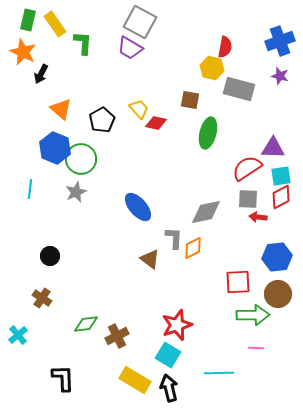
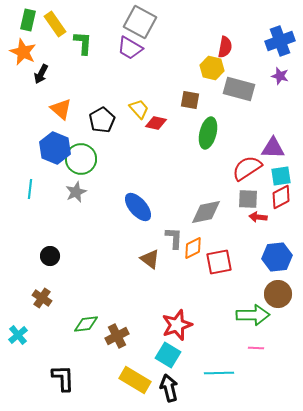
red square at (238, 282): moved 19 px left, 20 px up; rotated 8 degrees counterclockwise
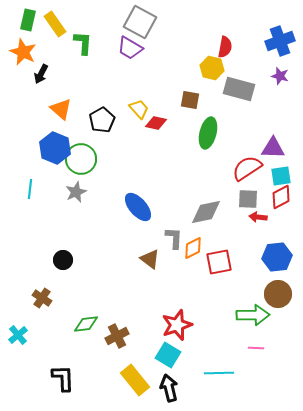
black circle at (50, 256): moved 13 px right, 4 px down
yellow rectangle at (135, 380): rotated 20 degrees clockwise
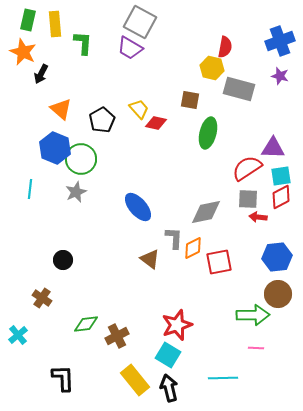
yellow rectangle at (55, 24): rotated 30 degrees clockwise
cyan line at (219, 373): moved 4 px right, 5 px down
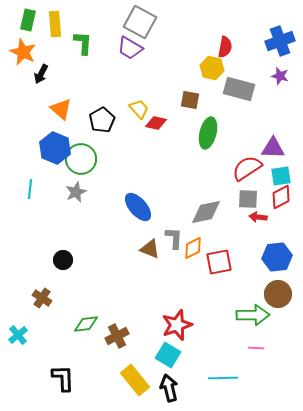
brown triangle at (150, 259): moved 10 px up; rotated 15 degrees counterclockwise
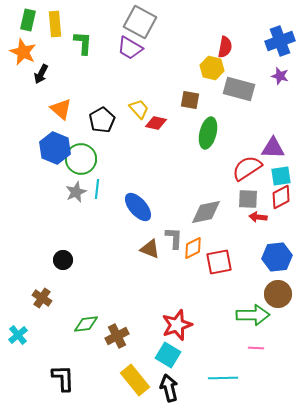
cyan line at (30, 189): moved 67 px right
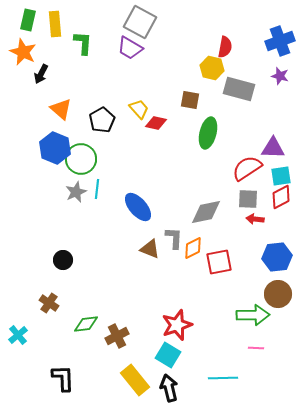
red arrow at (258, 217): moved 3 px left, 2 px down
brown cross at (42, 298): moved 7 px right, 5 px down
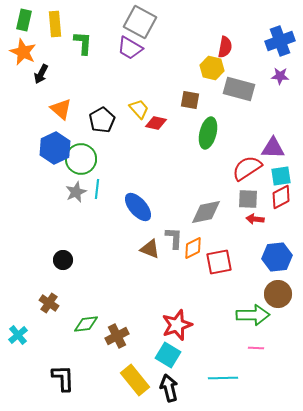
green rectangle at (28, 20): moved 4 px left
purple star at (280, 76): rotated 12 degrees counterclockwise
blue hexagon at (55, 148): rotated 12 degrees clockwise
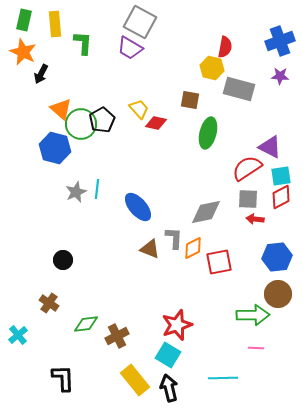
blue hexagon at (55, 148): rotated 20 degrees counterclockwise
purple triangle at (273, 148): moved 3 px left, 1 px up; rotated 25 degrees clockwise
green circle at (81, 159): moved 35 px up
